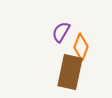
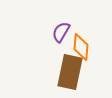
orange diamond: rotated 16 degrees counterclockwise
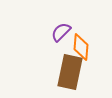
purple semicircle: rotated 15 degrees clockwise
